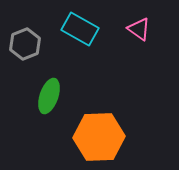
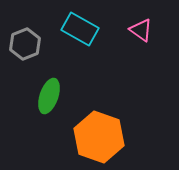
pink triangle: moved 2 px right, 1 px down
orange hexagon: rotated 21 degrees clockwise
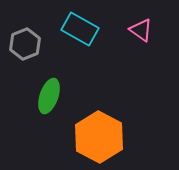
orange hexagon: rotated 9 degrees clockwise
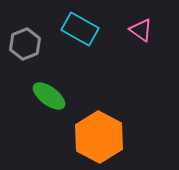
green ellipse: rotated 72 degrees counterclockwise
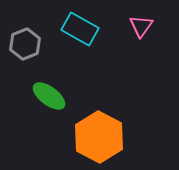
pink triangle: moved 4 px up; rotated 30 degrees clockwise
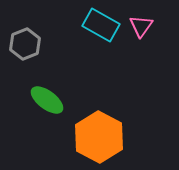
cyan rectangle: moved 21 px right, 4 px up
green ellipse: moved 2 px left, 4 px down
